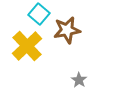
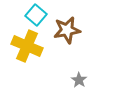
cyan square: moved 3 px left, 1 px down
yellow cross: rotated 24 degrees counterclockwise
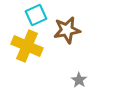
cyan square: rotated 25 degrees clockwise
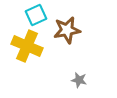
gray star: rotated 21 degrees counterclockwise
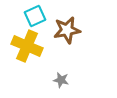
cyan square: moved 1 px left, 1 px down
gray star: moved 18 px left
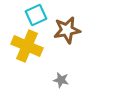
cyan square: moved 1 px right, 1 px up
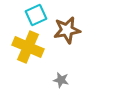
yellow cross: moved 1 px right, 1 px down
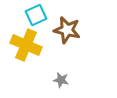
brown star: rotated 24 degrees clockwise
yellow cross: moved 2 px left, 2 px up
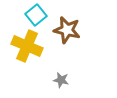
cyan square: rotated 15 degrees counterclockwise
yellow cross: moved 1 px right, 1 px down
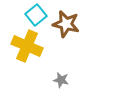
brown star: moved 1 px left, 6 px up
